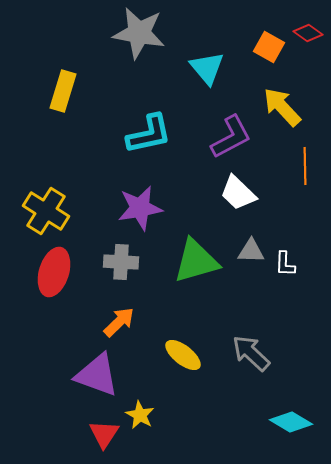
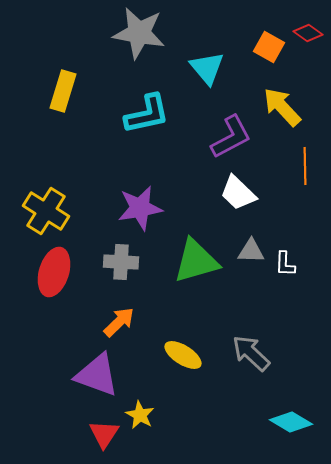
cyan L-shape: moved 2 px left, 20 px up
yellow ellipse: rotated 6 degrees counterclockwise
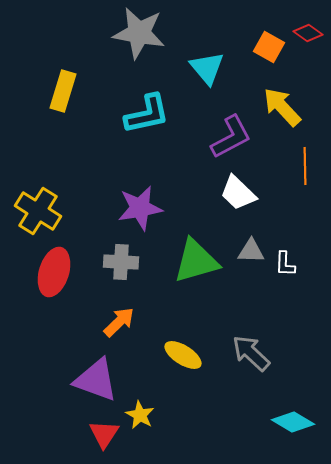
yellow cross: moved 8 px left
purple triangle: moved 1 px left, 5 px down
cyan diamond: moved 2 px right
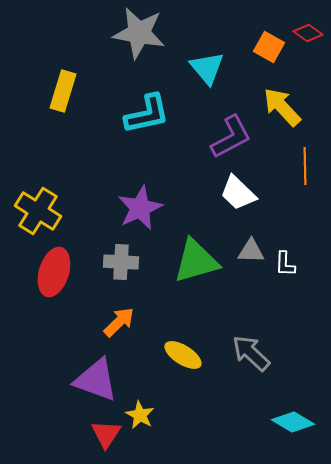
purple star: rotated 15 degrees counterclockwise
red triangle: moved 2 px right
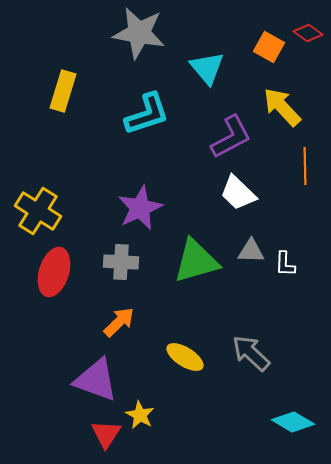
cyan L-shape: rotated 6 degrees counterclockwise
yellow ellipse: moved 2 px right, 2 px down
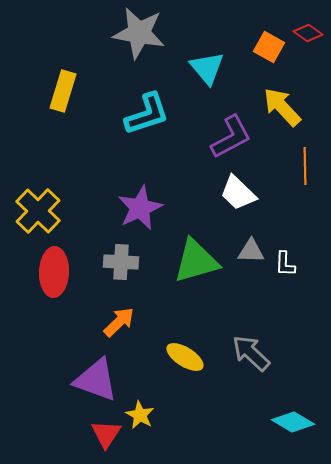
yellow cross: rotated 12 degrees clockwise
red ellipse: rotated 15 degrees counterclockwise
